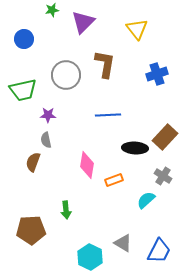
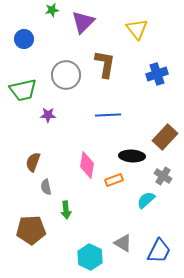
gray semicircle: moved 47 px down
black ellipse: moved 3 px left, 8 px down
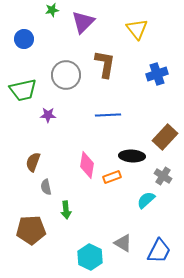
orange rectangle: moved 2 px left, 3 px up
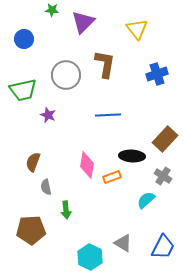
green star: rotated 16 degrees clockwise
purple star: rotated 21 degrees clockwise
brown rectangle: moved 2 px down
blue trapezoid: moved 4 px right, 4 px up
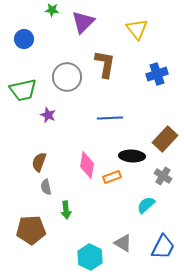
gray circle: moved 1 px right, 2 px down
blue line: moved 2 px right, 3 px down
brown semicircle: moved 6 px right
cyan semicircle: moved 5 px down
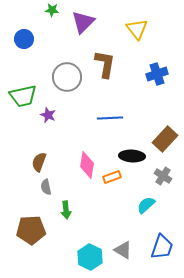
green trapezoid: moved 6 px down
gray triangle: moved 7 px down
blue trapezoid: moved 1 px left; rotated 8 degrees counterclockwise
